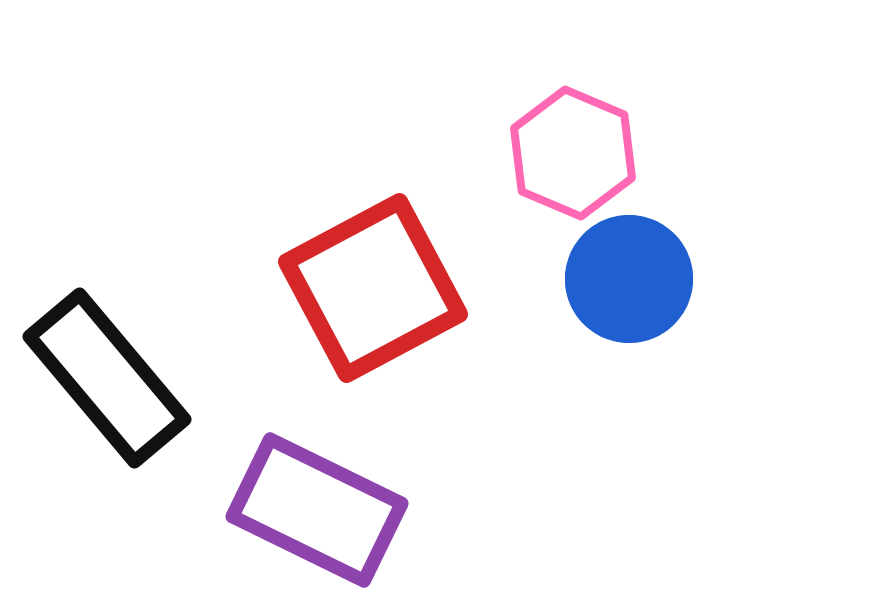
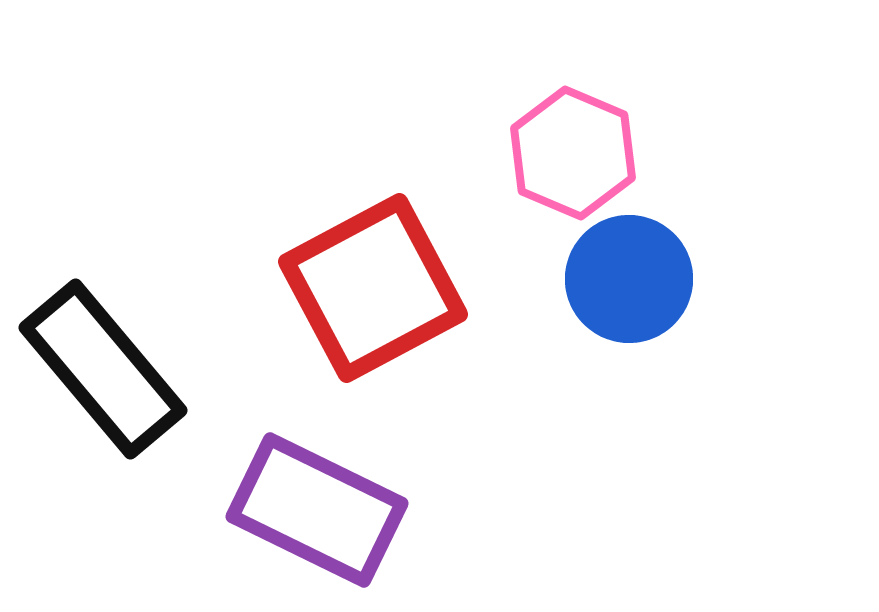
black rectangle: moved 4 px left, 9 px up
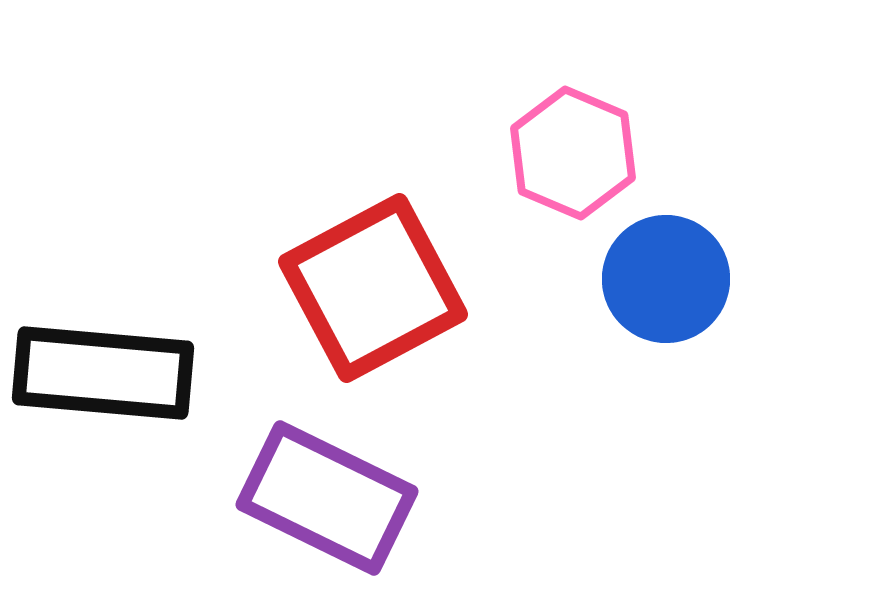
blue circle: moved 37 px right
black rectangle: moved 4 px down; rotated 45 degrees counterclockwise
purple rectangle: moved 10 px right, 12 px up
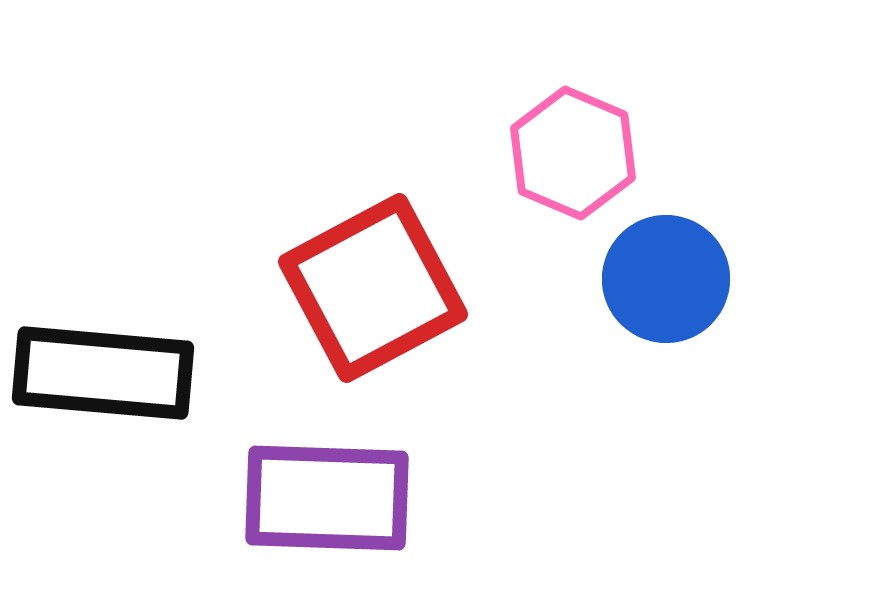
purple rectangle: rotated 24 degrees counterclockwise
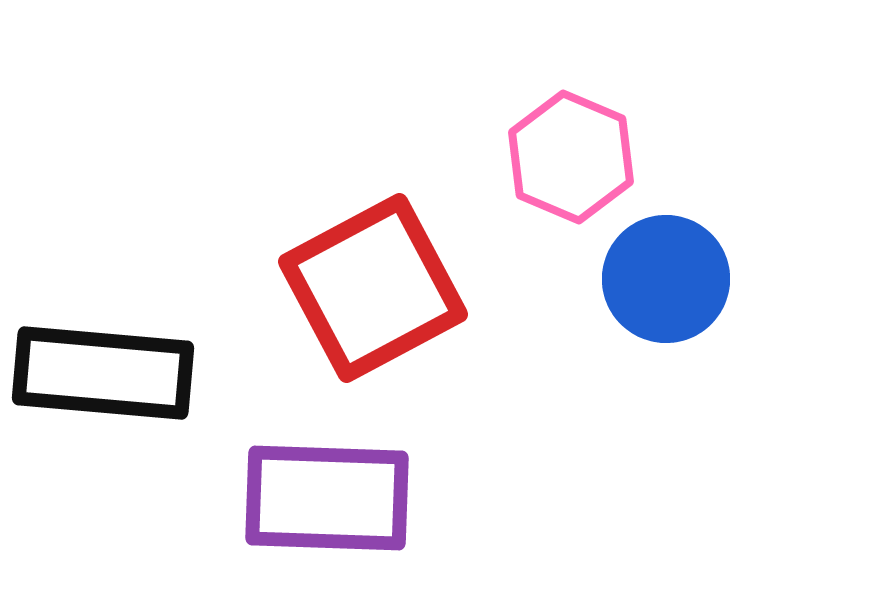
pink hexagon: moved 2 px left, 4 px down
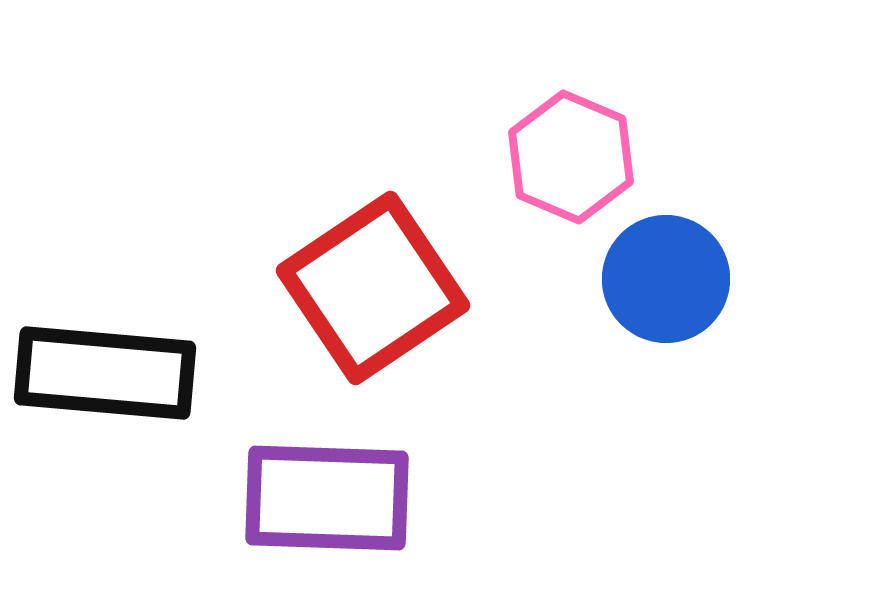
red square: rotated 6 degrees counterclockwise
black rectangle: moved 2 px right
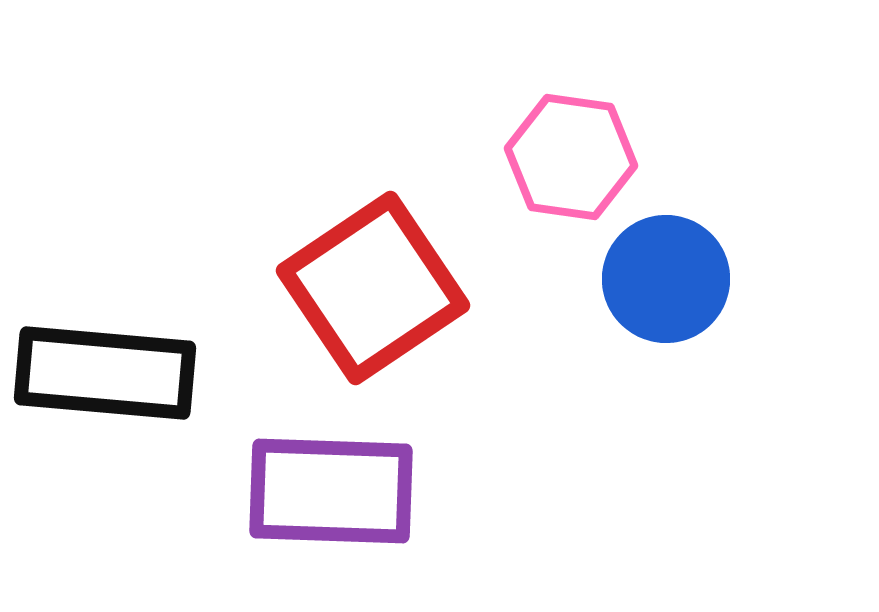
pink hexagon: rotated 15 degrees counterclockwise
purple rectangle: moved 4 px right, 7 px up
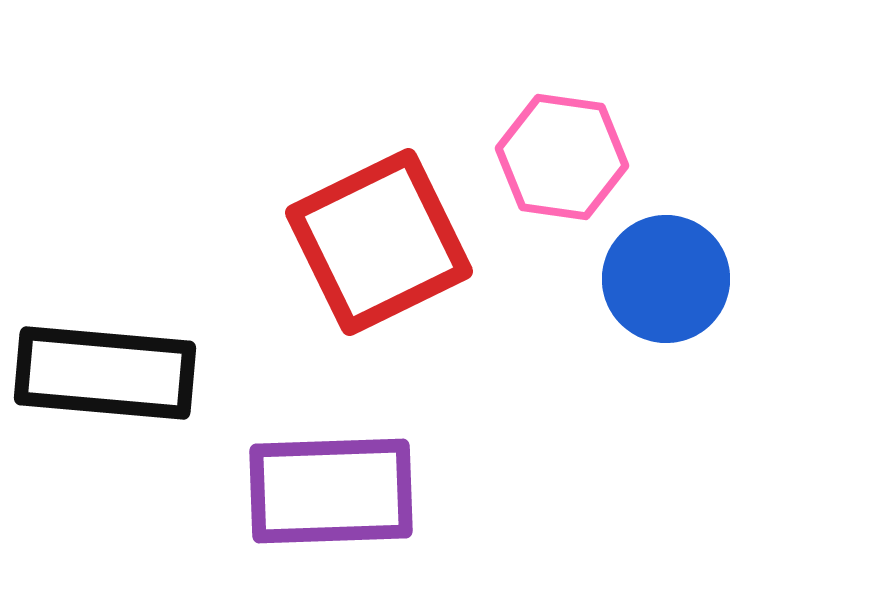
pink hexagon: moved 9 px left
red square: moved 6 px right, 46 px up; rotated 8 degrees clockwise
purple rectangle: rotated 4 degrees counterclockwise
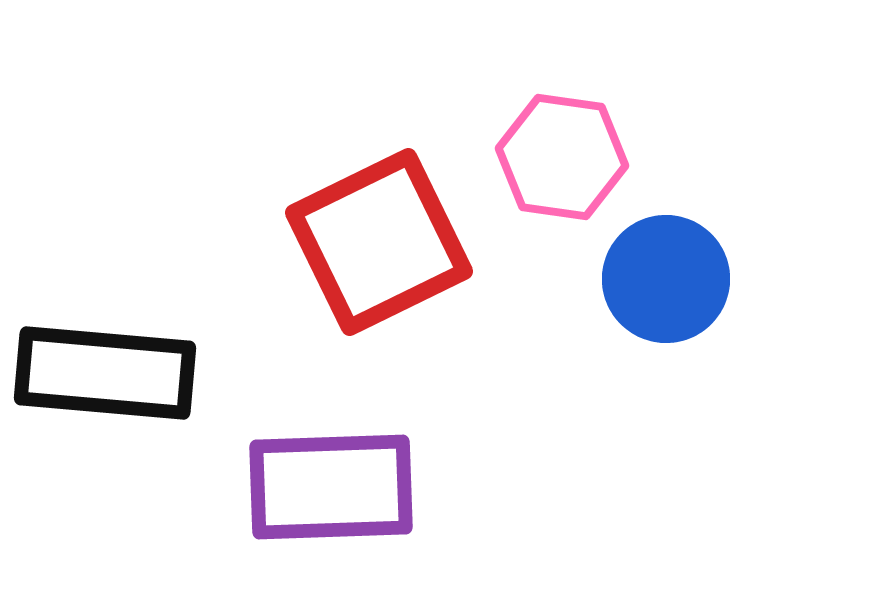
purple rectangle: moved 4 px up
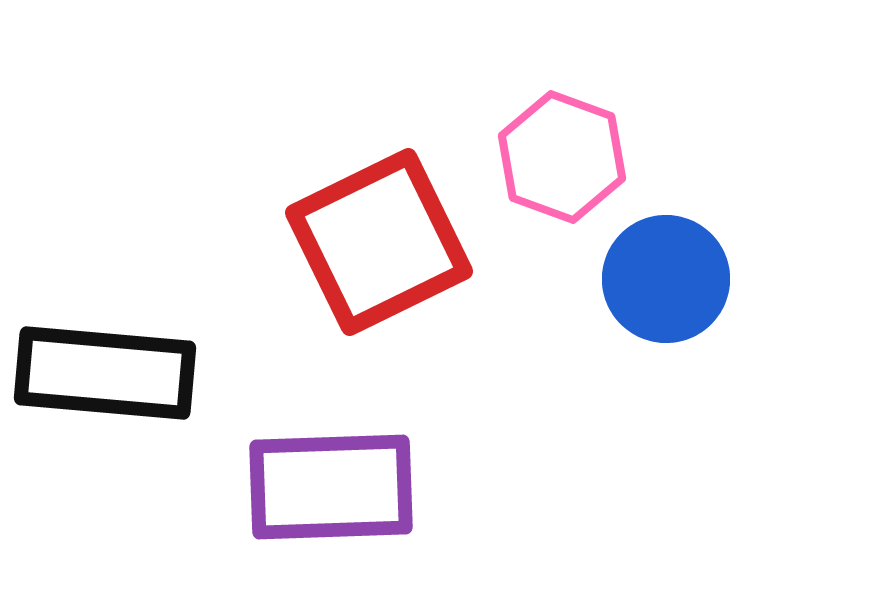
pink hexagon: rotated 12 degrees clockwise
